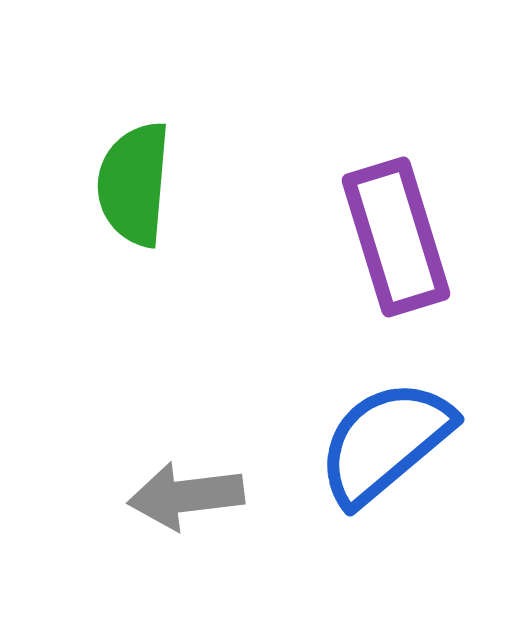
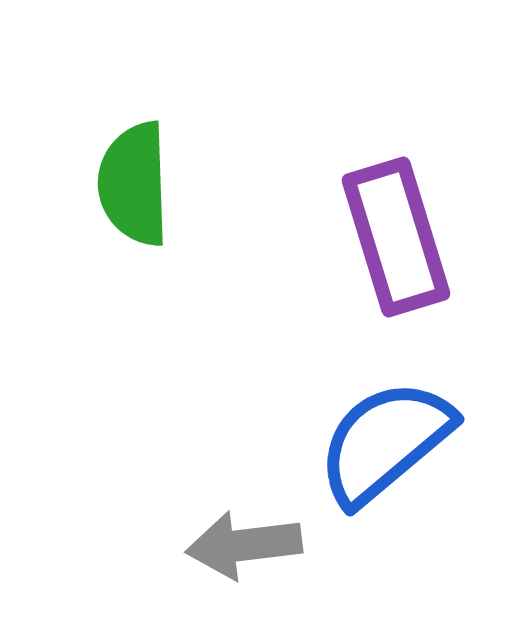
green semicircle: rotated 7 degrees counterclockwise
gray arrow: moved 58 px right, 49 px down
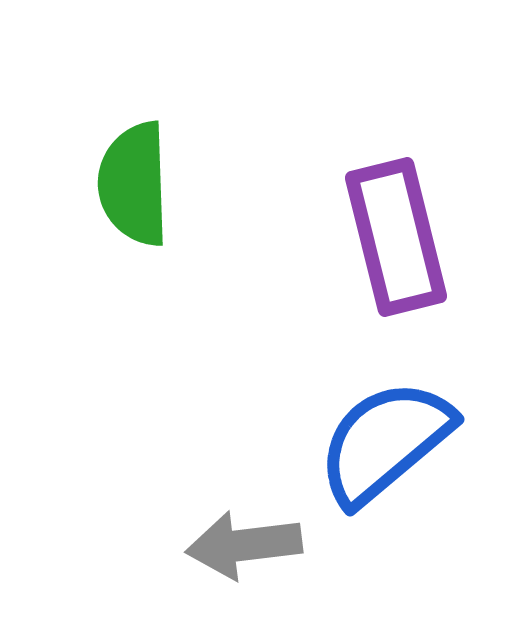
purple rectangle: rotated 3 degrees clockwise
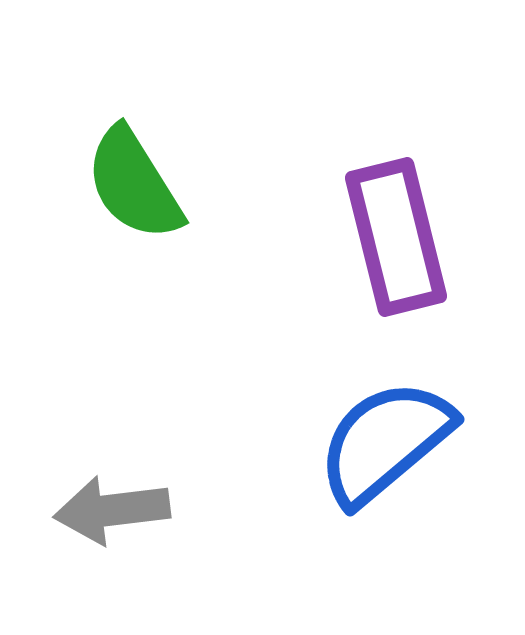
green semicircle: rotated 30 degrees counterclockwise
gray arrow: moved 132 px left, 35 px up
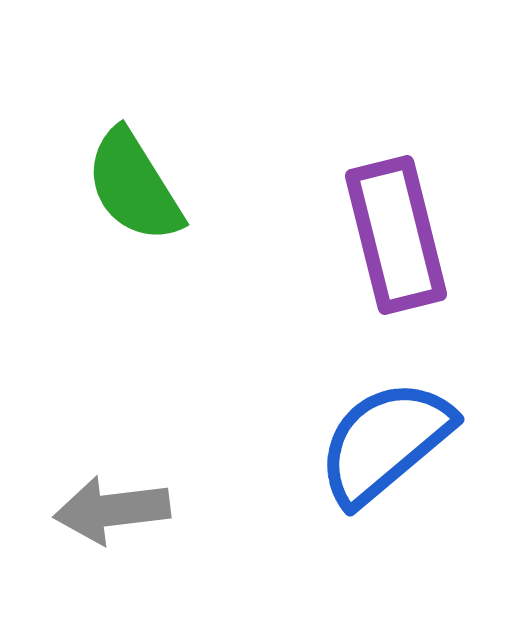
green semicircle: moved 2 px down
purple rectangle: moved 2 px up
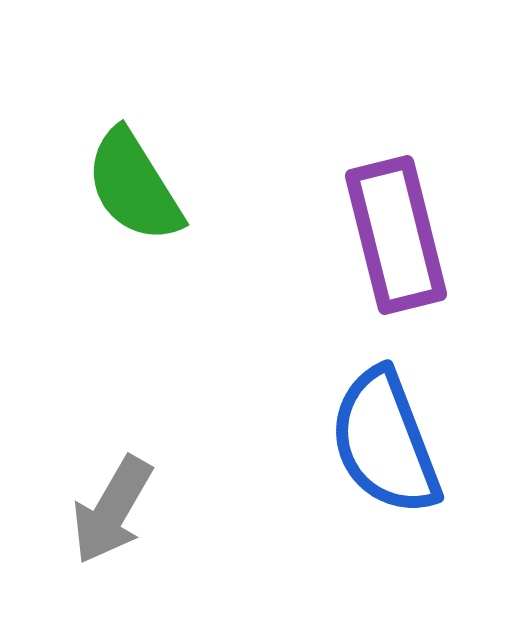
blue semicircle: rotated 71 degrees counterclockwise
gray arrow: rotated 53 degrees counterclockwise
